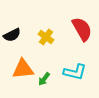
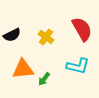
cyan L-shape: moved 3 px right, 6 px up
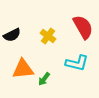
red semicircle: moved 1 px right, 2 px up
yellow cross: moved 2 px right, 1 px up
cyan L-shape: moved 1 px left, 3 px up
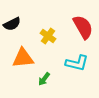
black semicircle: moved 11 px up
orange triangle: moved 11 px up
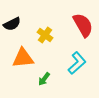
red semicircle: moved 2 px up
yellow cross: moved 3 px left, 1 px up
cyan L-shape: rotated 55 degrees counterclockwise
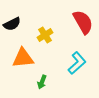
red semicircle: moved 3 px up
yellow cross: rotated 21 degrees clockwise
green arrow: moved 2 px left, 3 px down; rotated 16 degrees counterclockwise
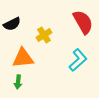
yellow cross: moved 1 px left
cyan L-shape: moved 1 px right, 3 px up
green arrow: moved 24 px left; rotated 16 degrees counterclockwise
